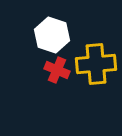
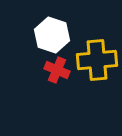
yellow cross: moved 1 px right, 4 px up
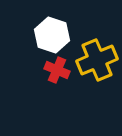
yellow cross: rotated 18 degrees counterclockwise
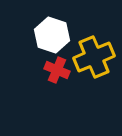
yellow cross: moved 3 px left, 3 px up
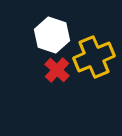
red cross: rotated 20 degrees clockwise
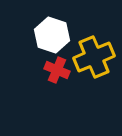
red cross: rotated 20 degrees counterclockwise
